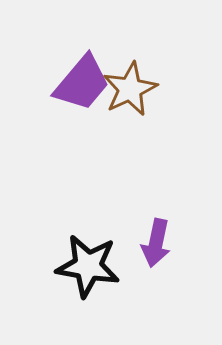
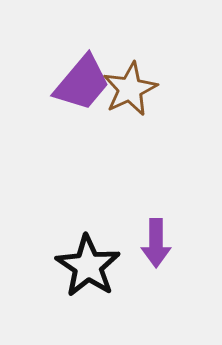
purple arrow: rotated 12 degrees counterclockwise
black star: rotated 24 degrees clockwise
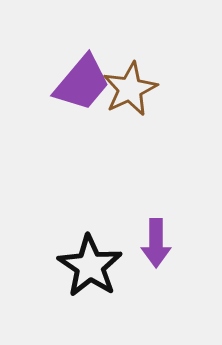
black star: moved 2 px right
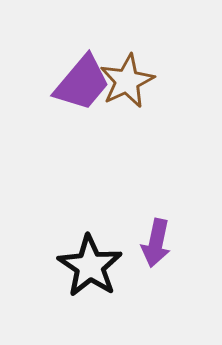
brown star: moved 3 px left, 8 px up
purple arrow: rotated 12 degrees clockwise
